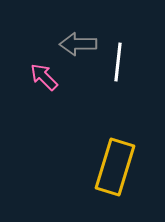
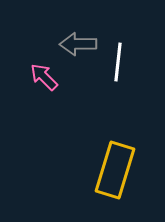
yellow rectangle: moved 3 px down
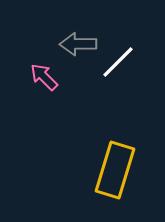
white line: rotated 39 degrees clockwise
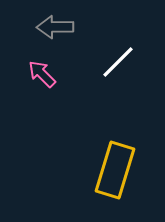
gray arrow: moved 23 px left, 17 px up
pink arrow: moved 2 px left, 3 px up
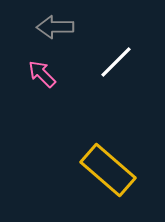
white line: moved 2 px left
yellow rectangle: moved 7 px left; rotated 66 degrees counterclockwise
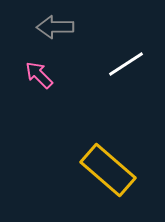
white line: moved 10 px right, 2 px down; rotated 12 degrees clockwise
pink arrow: moved 3 px left, 1 px down
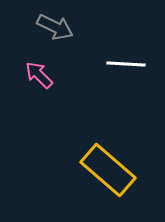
gray arrow: rotated 153 degrees counterclockwise
white line: rotated 36 degrees clockwise
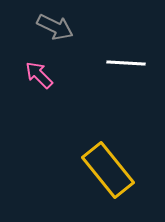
white line: moved 1 px up
yellow rectangle: rotated 10 degrees clockwise
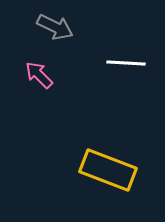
yellow rectangle: rotated 30 degrees counterclockwise
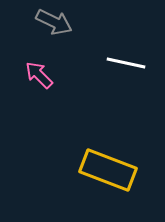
gray arrow: moved 1 px left, 5 px up
white line: rotated 9 degrees clockwise
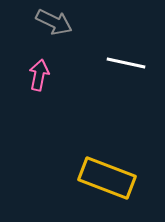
pink arrow: rotated 56 degrees clockwise
yellow rectangle: moved 1 px left, 8 px down
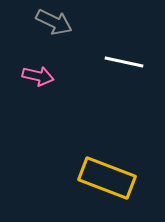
white line: moved 2 px left, 1 px up
pink arrow: moved 1 px left, 1 px down; rotated 92 degrees clockwise
